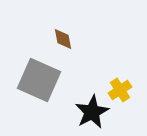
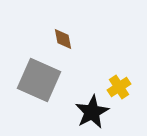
yellow cross: moved 1 px left, 3 px up
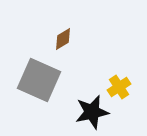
brown diamond: rotated 70 degrees clockwise
black star: rotated 16 degrees clockwise
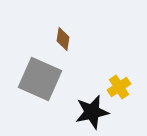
brown diamond: rotated 50 degrees counterclockwise
gray square: moved 1 px right, 1 px up
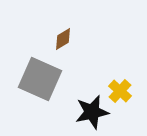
brown diamond: rotated 50 degrees clockwise
yellow cross: moved 1 px right, 4 px down; rotated 15 degrees counterclockwise
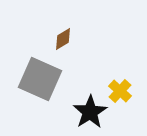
black star: moved 2 px left; rotated 20 degrees counterclockwise
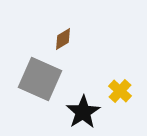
black star: moved 7 px left
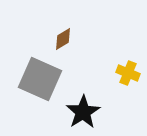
yellow cross: moved 8 px right, 18 px up; rotated 20 degrees counterclockwise
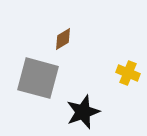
gray square: moved 2 px left, 1 px up; rotated 9 degrees counterclockwise
black star: rotated 12 degrees clockwise
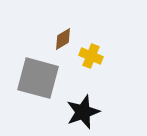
yellow cross: moved 37 px left, 17 px up
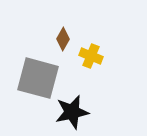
brown diamond: rotated 30 degrees counterclockwise
black star: moved 11 px left; rotated 8 degrees clockwise
